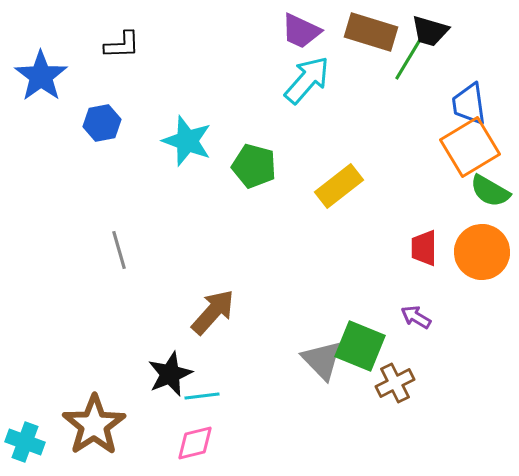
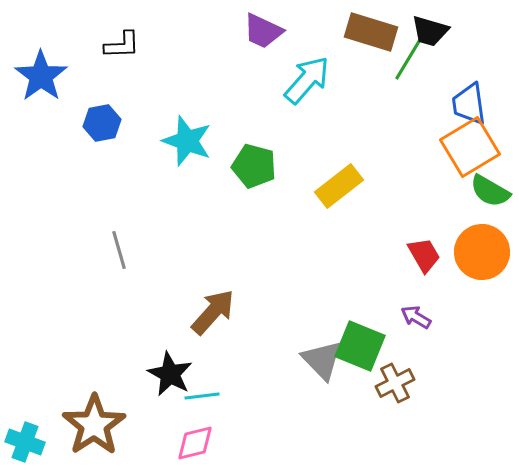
purple trapezoid: moved 38 px left
red trapezoid: moved 7 px down; rotated 150 degrees clockwise
black star: rotated 21 degrees counterclockwise
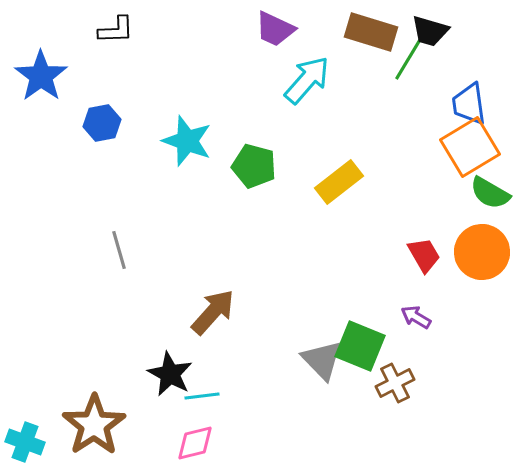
purple trapezoid: moved 12 px right, 2 px up
black L-shape: moved 6 px left, 15 px up
yellow rectangle: moved 4 px up
green semicircle: moved 2 px down
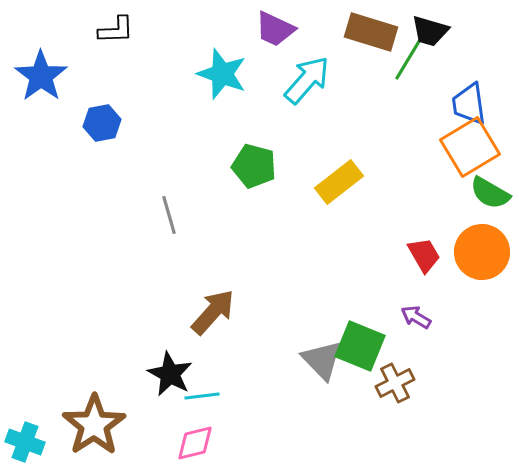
cyan star: moved 35 px right, 67 px up
gray line: moved 50 px right, 35 px up
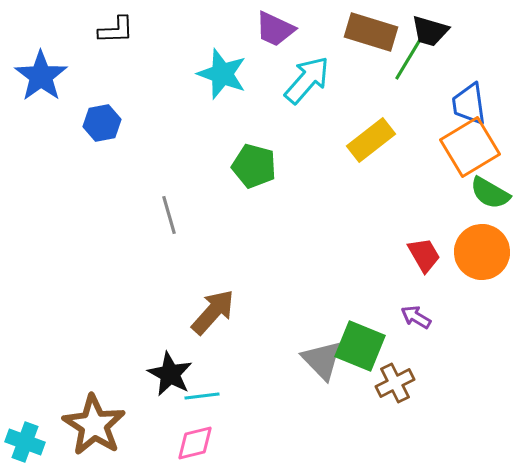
yellow rectangle: moved 32 px right, 42 px up
brown star: rotated 6 degrees counterclockwise
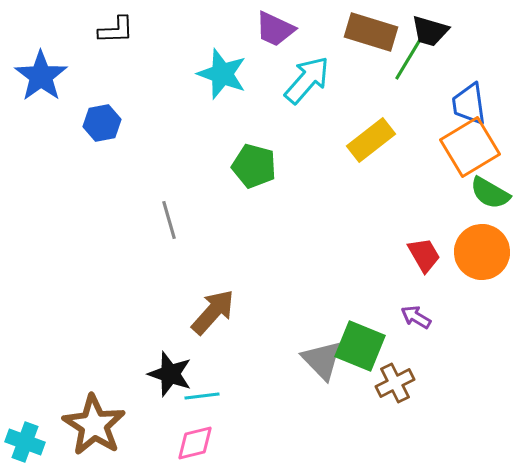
gray line: moved 5 px down
black star: rotated 9 degrees counterclockwise
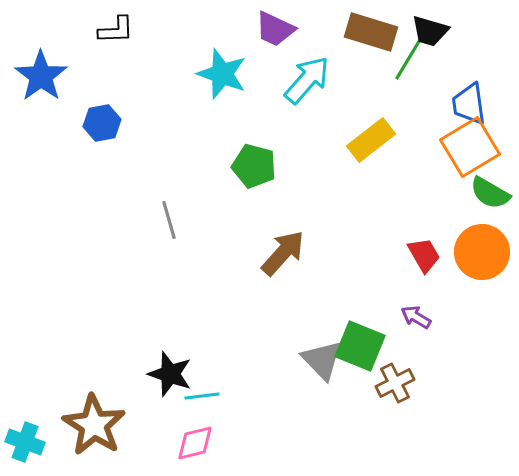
brown arrow: moved 70 px right, 59 px up
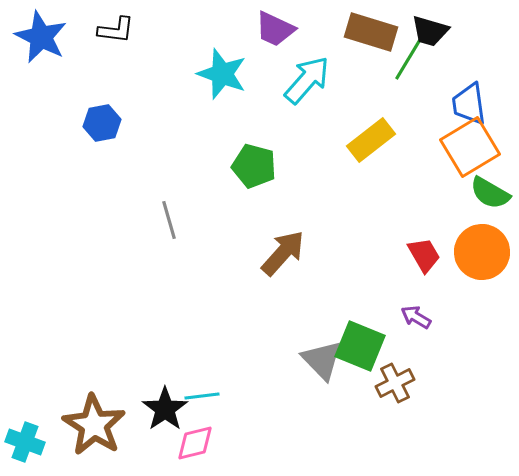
black L-shape: rotated 9 degrees clockwise
blue star: moved 39 px up; rotated 10 degrees counterclockwise
black star: moved 5 px left, 35 px down; rotated 18 degrees clockwise
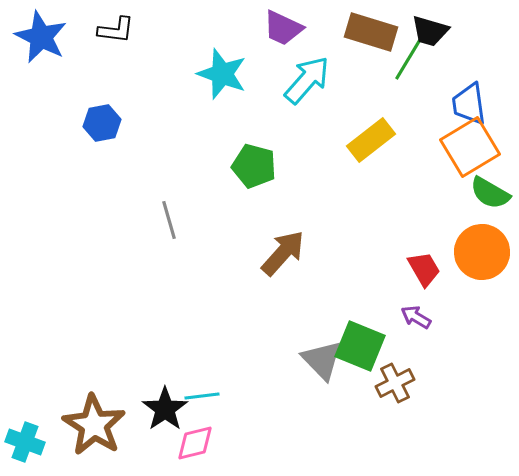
purple trapezoid: moved 8 px right, 1 px up
red trapezoid: moved 14 px down
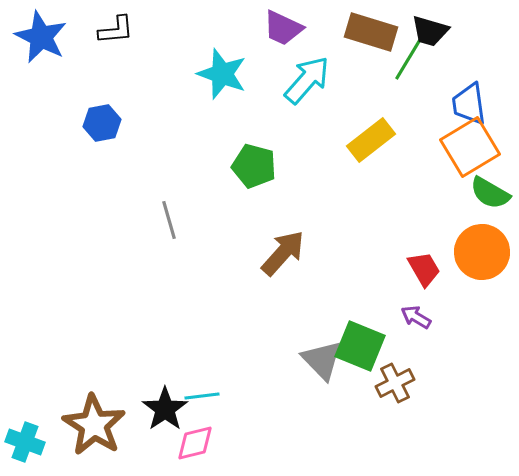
black L-shape: rotated 12 degrees counterclockwise
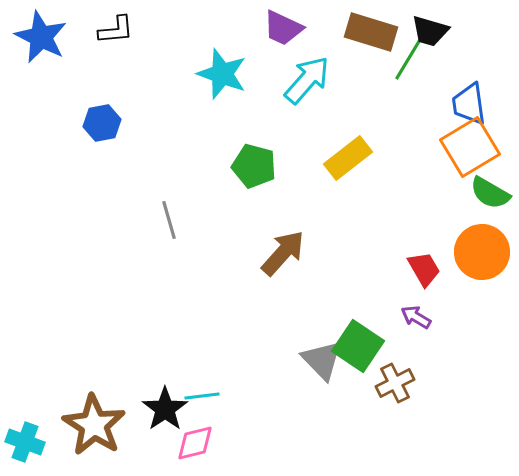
yellow rectangle: moved 23 px left, 18 px down
green square: moved 2 px left; rotated 12 degrees clockwise
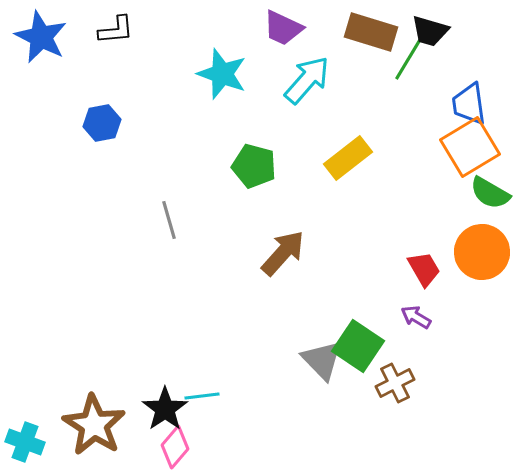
pink diamond: moved 20 px left, 4 px down; rotated 36 degrees counterclockwise
